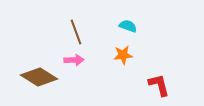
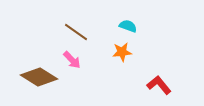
brown line: rotated 35 degrees counterclockwise
orange star: moved 1 px left, 3 px up
pink arrow: moved 2 px left; rotated 48 degrees clockwise
red L-shape: rotated 25 degrees counterclockwise
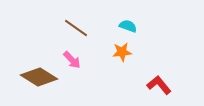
brown line: moved 4 px up
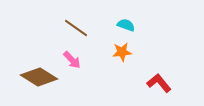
cyan semicircle: moved 2 px left, 1 px up
red L-shape: moved 2 px up
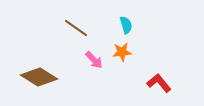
cyan semicircle: rotated 54 degrees clockwise
pink arrow: moved 22 px right
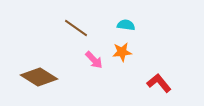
cyan semicircle: rotated 66 degrees counterclockwise
